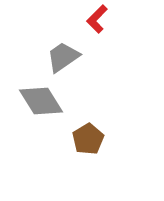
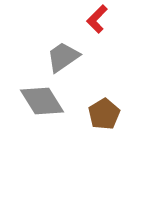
gray diamond: moved 1 px right
brown pentagon: moved 16 px right, 25 px up
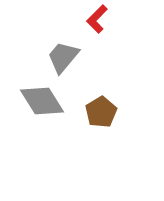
gray trapezoid: rotated 15 degrees counterclockwise
brown pentagon: moved 3 px left, 2 px up
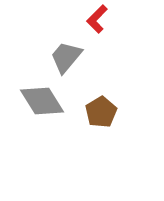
gray trapezoid: moved 3 px right
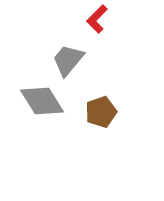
gray trapezoid: moved 2 px right, 3 px down
brown pentagon: rotated 12 degrees clockwise
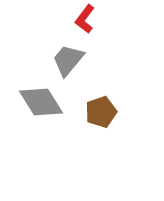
red L-shape: moved 12 px left; rotated 8 degrees counterclockwise
gray diamond: moved 1 px left, 1 px down
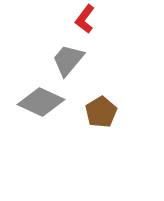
gray diamond: rotated 33 degrees counterclockwise
brown pentagon: rotated 12 degrees counterclockwise
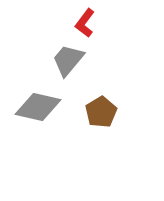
red L-shape: moved 4 px down
gray diamond: moved 3 px left, 5 px down; rotated 12 degrees counterclockwise
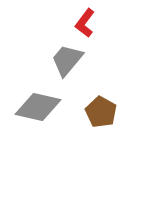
gray trapezoid: moved 1 px left
brown pentagon: rotated 12 degrees counterclockwise
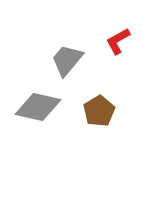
red L-shape: moved 33 px right, 18 px down; rotated 24 degrees clockwise
brown pentagon: moved 2 px left, 1 px up; rotated 12 degrees clockwise
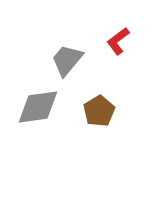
red L-shape: rotated 8 degrees counterclockwise
gray diamond: rotated 21 degrees counterclockwise
